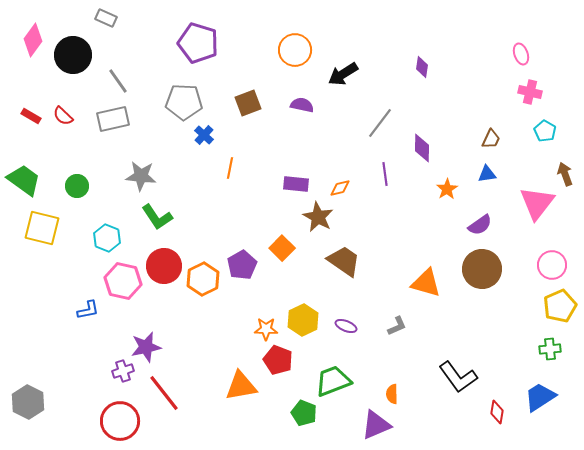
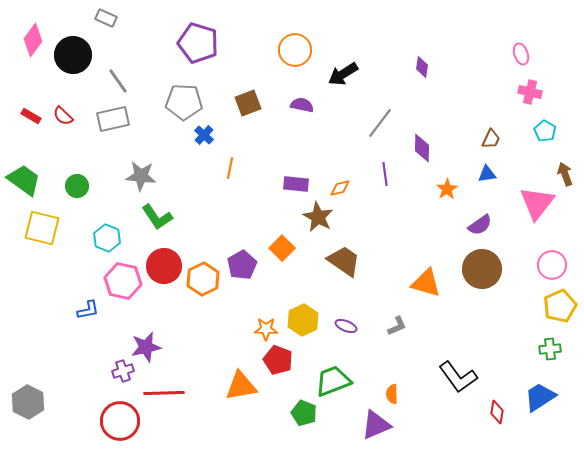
red line at (164, 393): rotated 54 degrees counterclockwise
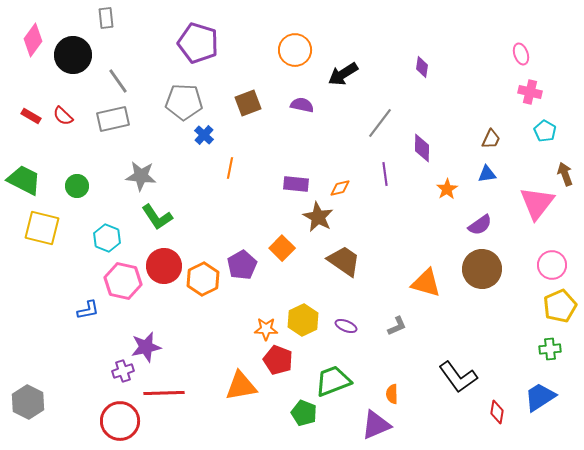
gray rectangle at (106, 18): rotated 60 degrees clockwise
green trapezoid at (24, 180): rotated 9 degrees counterclockwise
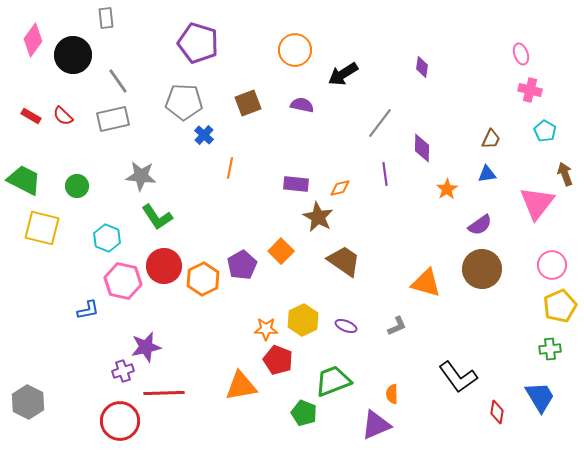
pink cross at (530, 92): moved 2 px up
orange square at (282, 248): moved 1 px left, 3 px down
blue trapezoid at (540, 397): rotated 92 degrees clockwise
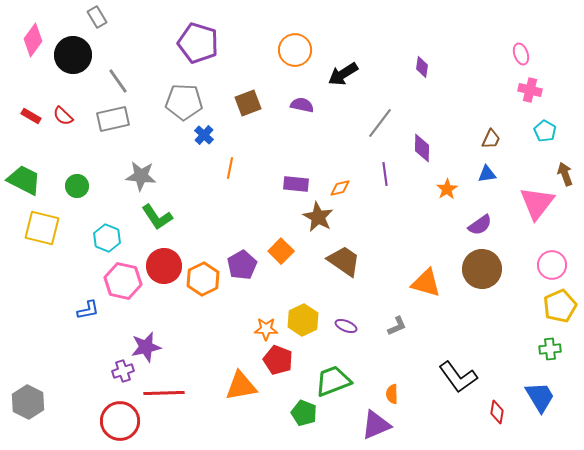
gray rectangle at (106, 18): moved 9 px left, 1 px up; rotated 25 degrees counterclockwise
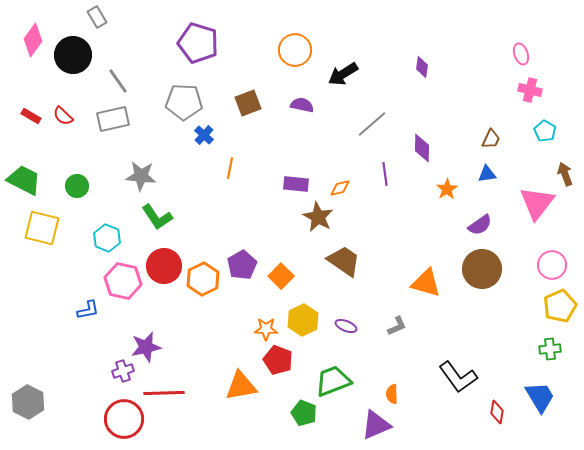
gray line at (380, 123): moved 8 px left, 1 px down; rotated 12 degrees clockwise
orange square at (281, 251): moved 25 px down
red circle at (120, 421): moved 4 px right, 2 px up
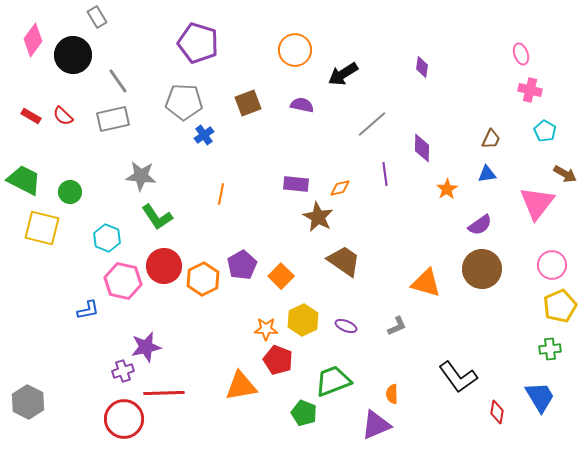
blue cross at (204, 135): rotated 12 degrees clockwise
orange line at (230, 168): moved 9 px left, 26 px down
brown arrow at (565, 174): rotated 140 degrees clockwise
green circle at (77, 186): moved 7 px left, 6 px down
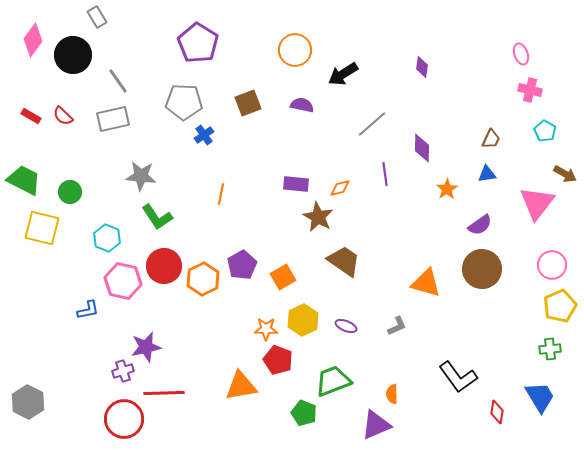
purple pentagon at (198, 43): rotated 15 degrees clockwise
orange square at (281, 276): moved 2 px right, 1 px down; rotated 15 degrees clockwise
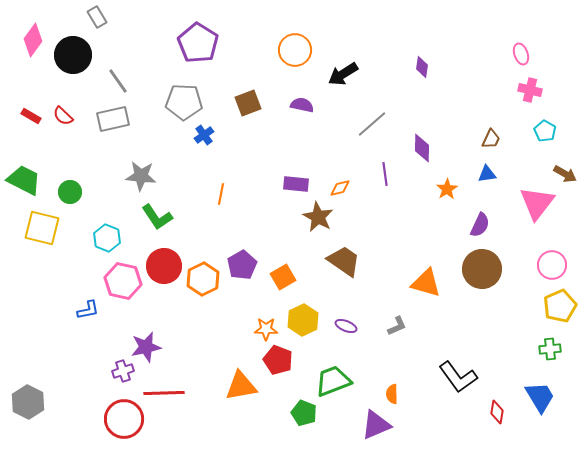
purple semicircle at (480, 225): rotated 30 degrees counterclockwise
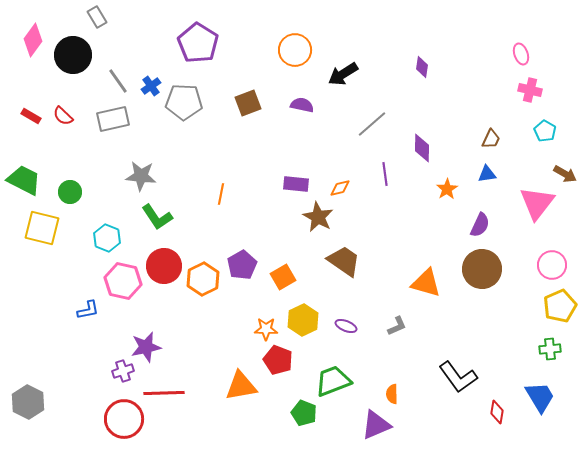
blue cross at (204, 135): moved 53 px left, 49 px up
